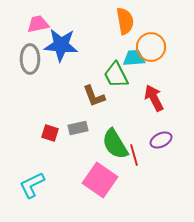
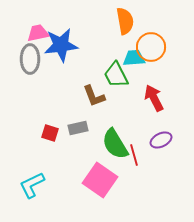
pink trapezoid: moved 9 px down
blue star: rotated 12 degrees counterclockwise
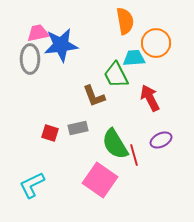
orange circle: moved 5 px right, 4 px up
red arrow: moved 4 px left
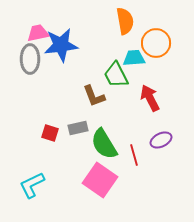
green semicircle: moved 11 px left
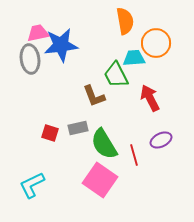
gray ellipse: rotated 8 degrees counterclockwise
